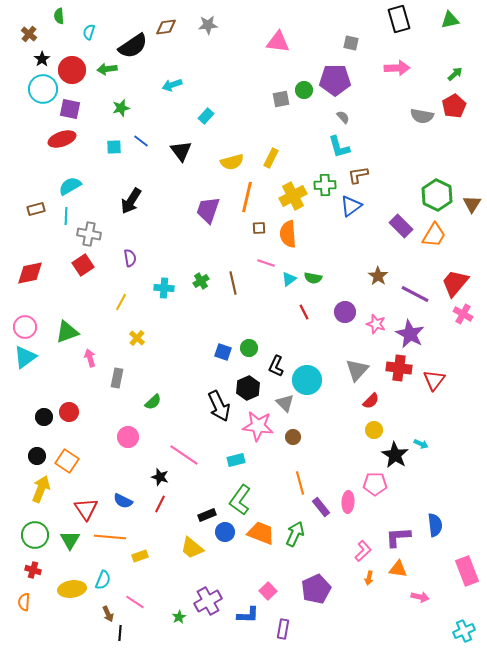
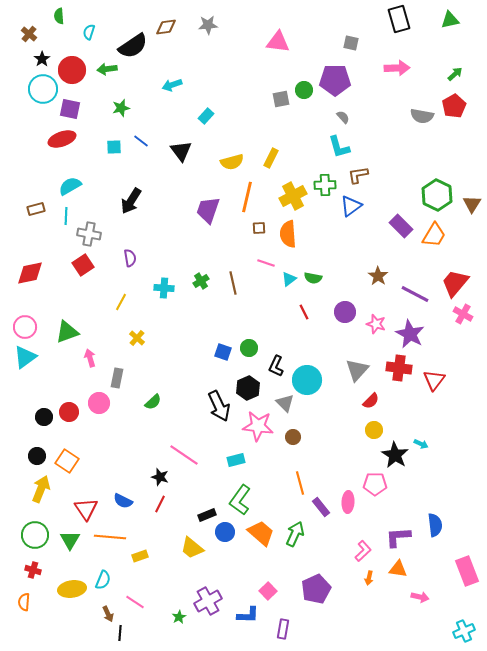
pink circle at (128, 437): moved 29 px left, 34 px up
orange trapezoid at (261, 533): rotated 20 degrees clockwise
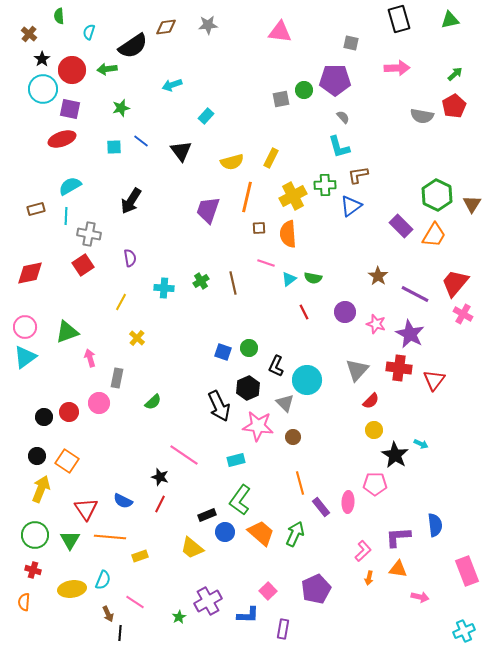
pink triangle at (278, 42): moved 2 px right, 10 px up
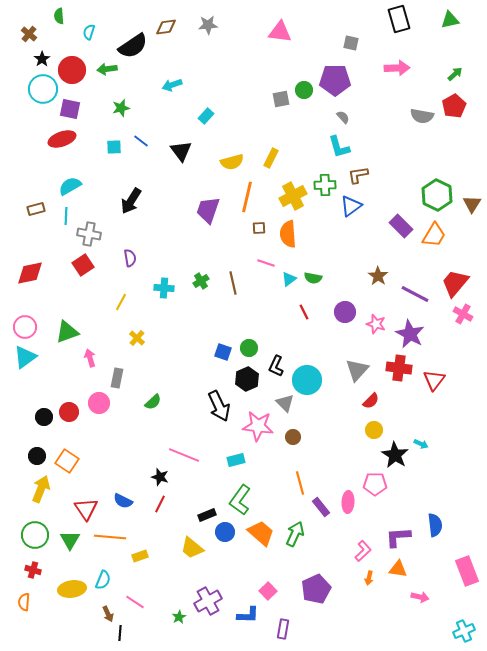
black hexagon at (248, 388): moved 1 px left, 9 px up
pink line at (184, 455): rotated 12 degrees counterclockwise
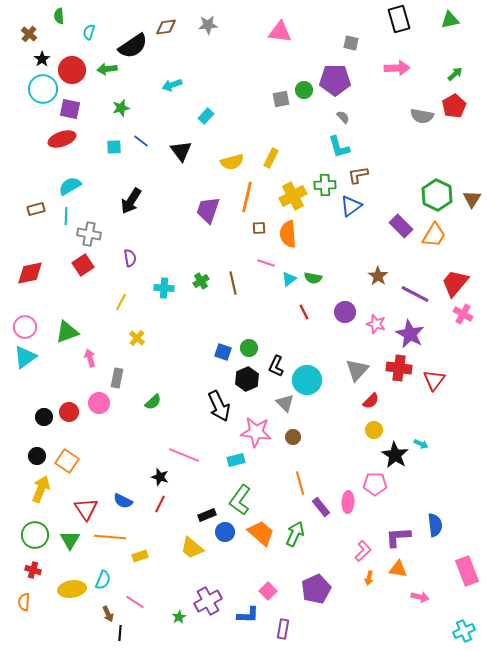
brown triangle at (472, 204): moved 5 px up
pink star at (258, 426): moved 2 px left, 6 px down
